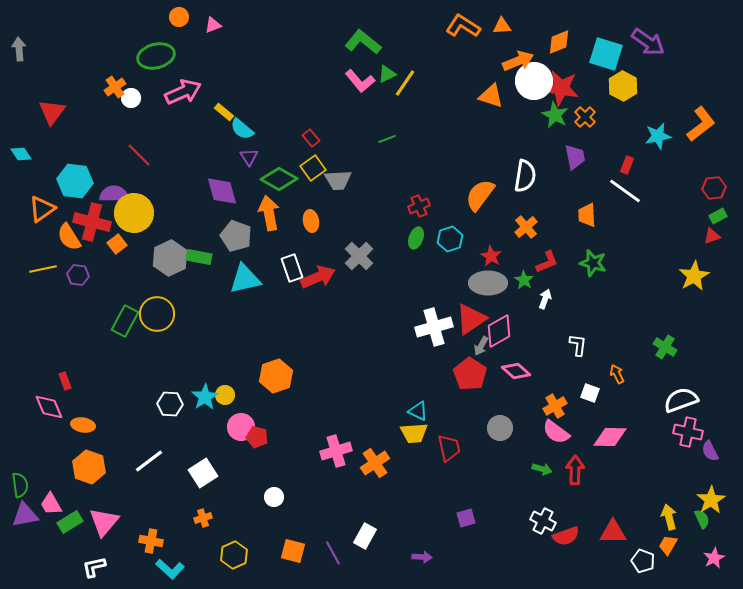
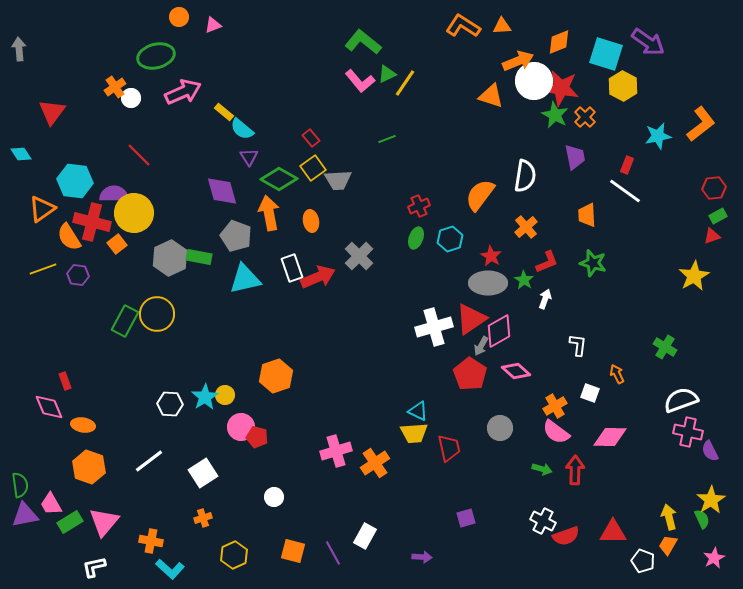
yellow line at (43, 269): rotated 8 degrees counterclockwise
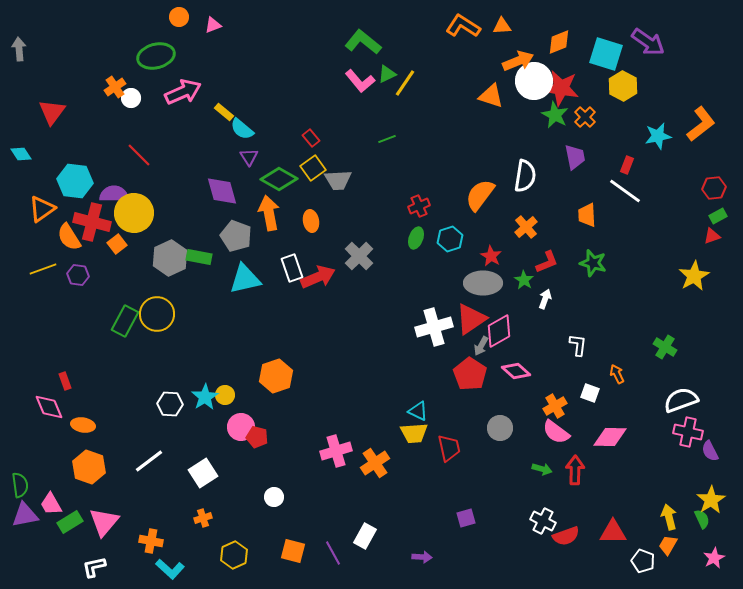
gray ellipse at (488, 283): moved 5 px left
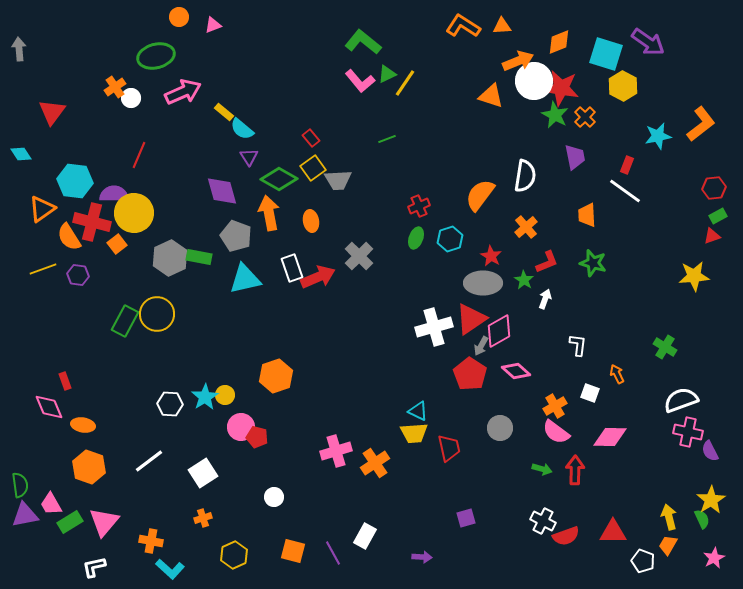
red line at (139, 155): rotated 68 degrees clockwise
yellow star at (694, 276): rotated 24 degrees clockwise
